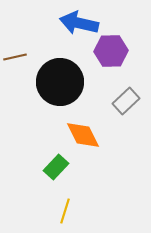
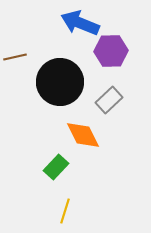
blue arrow: moved 1 px right; rotated 9 degrees clockwise
gray rectangle: moved 17 px left, 1 px up
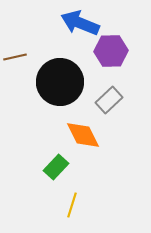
yellow line: moved 7 px right, 6 px up
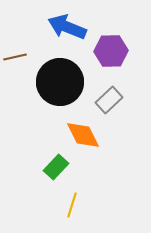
blue arrow: moved 13 px left, 4 px down
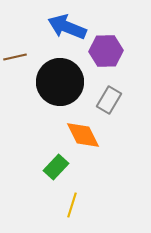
purple hexagon: moved 5 px left
gray rectangle: rotated 16 degrees counterclockwise
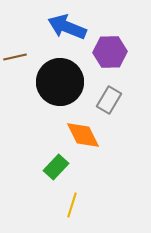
purple hexagon: moved 4 px right, 1 px down
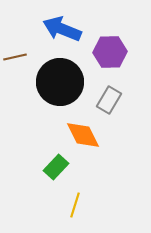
blue arrow: moved 5 px left, 2 px down
yellow line: moved 3 px right
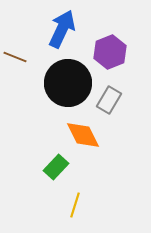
blue arrow: rotated 93 degrees clockwise
purple hexagon: rotated 20 degrees counterclockwise
brown line: rotated 35 degrees clockwise
black circle: moved 8 px right, 1 px down
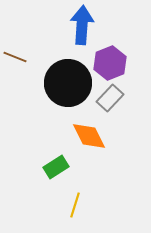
blue arrow: moved 20 px right, 4 px up; rotated 21 degrees counterclockwise
purple hexagon: moved 11 px down
gray rectangle: moved 1 px right, 2 px up; rotated 12 degrees clockwise
orange diamond: moved 6 px right, 1 px down
green rectangle: rotated 15 degrees clockwise
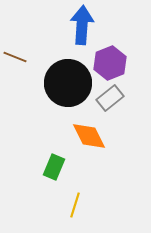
gray rectangle: rotated 8 degrees clockwise
green rectangle: moved 2 px left; rotated 35 degrees counterclockwise
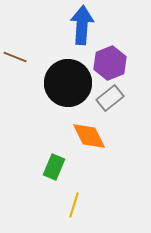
yellow line: moved 1 px left
